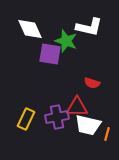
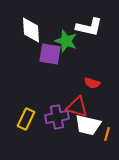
white diamond: moved 1 px right, 1 px down; rotated 20 degrees clockwise
red triangle: rotated 15 degrees clockwise
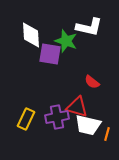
white diamond: moved 5 px down
red semicircle: moved 1 px up; rotated 21 degrees clockwise
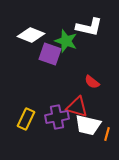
white diamond: rotated 64 degrees counterclockwise
purple square: rotated 10 degrees clockwise
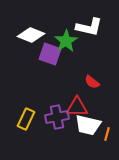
green star: rotated 20 degrees clockwise
red triangle: rotated 15 degrees counterclockwise
